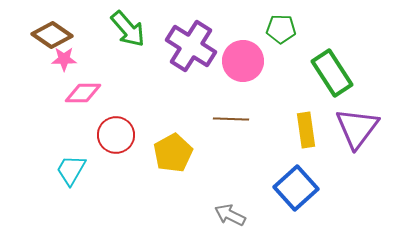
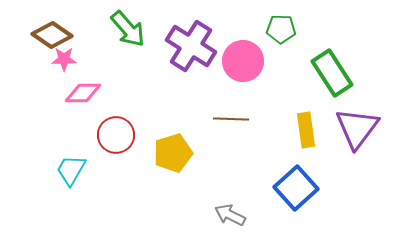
yellow pentagon: rotated 12 degrees clockwise
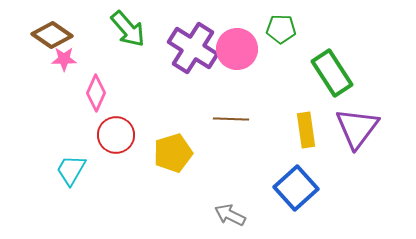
purple cross: moved 2 px right, 2 px down
pink circle: moved 6 px left, 12 px up
pink diamond: moved 13 px right; rotated 66 degrees counterclockwise
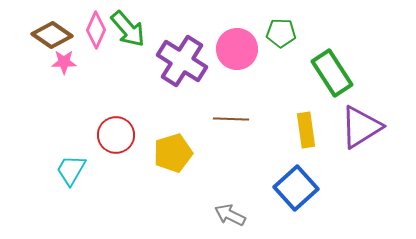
green pentagon: moved 4 px down
purple cross: moved 11 px left, 13 px down
pink star: moved 3 px down
pink diamond: moved 63 px up
purple triangle: moved 4 px right, 1 px up; rotated 21 degrees clockwise
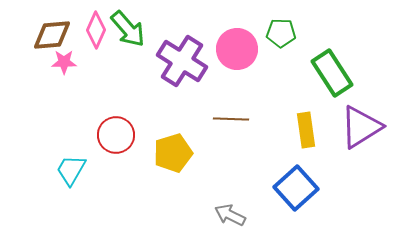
brown diamond: rotated 39 degrees counterclockwise
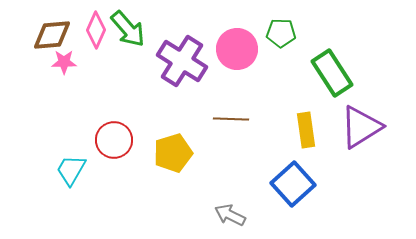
red circle: moved 2 px left, 5 px down
blue square: moved 3 px left, 4 px up
